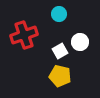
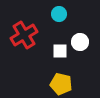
red cross: rotated 12 degrees counterclockwise
white square: rotated 28 degrees clockwise
yellow pentagon: moved 1 px right, 8 px down
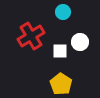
cyan circle: moved 4 px right, 2 px up
red cross: moved 7 px right, 1 px down
yellow pentagon: rotated 20 degrees clockwise
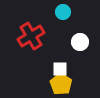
white square: moved 18 px down
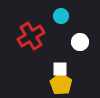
cyan circle: moved 2 px left, 4 px down
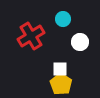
cyan circle: moved 2 px right, 3 px down
